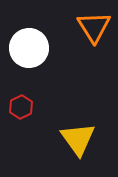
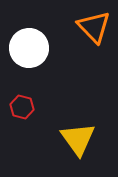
orange triangle: rotated 12 degrees counterclockwise
red hexagon: moved 1 px right; rotated 20 degrees counterclockwise
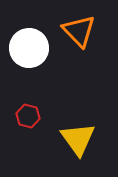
orange triangle: moved 15 px left, 4 px down
red hexagon: moved 6 px right, 9 px down
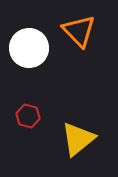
yellow triangle: rotated 27 degrees clockwise
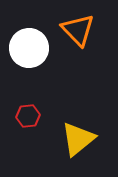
orange triangle: moved 1 px left, 1 px up
red hexagon: rotated 20 degrees counterclockwise
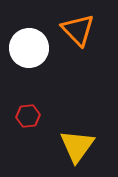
yellow triangle: moved 1 px left, 7 px down; rotated 15 degrees counterclockwise
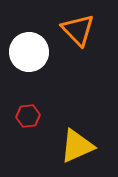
white circle: moved 4 px down
yellow triangle: rotated 30 degrees clockwise
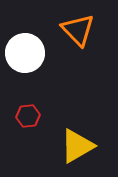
white circle: moved 4 px left, 1 px down
yellow triangle: rotated 6 degrees counterclockwise
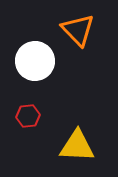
white circle: moved 10 px right, 8 px down
yellow triangle: rotated 33 degrees clockwise
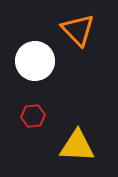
red hexagon: moved 5 px right
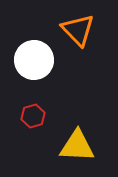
white circle: moved 1 px left, 1 px up
red hexagon: rotated 10 degrees counterclockwise
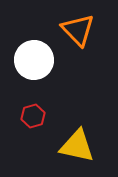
yellow triangle: rotated 9 degrees clockwise
